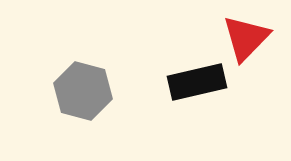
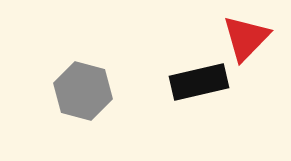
black rectangle: moved 2 px right
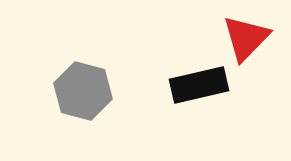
black rectangle: moved 3 px down
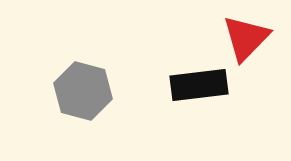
black rectangle: rotated 6 degrees clockwise
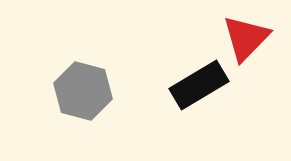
black rectangle: rotated 24 degrees counterclockwise
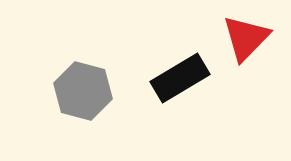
black rectangle: moved 19 px left, 7 px up
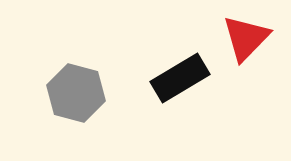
gray hexagon: moved 7 px left, 2 px down
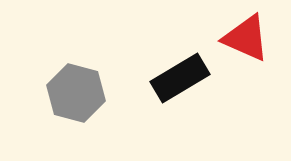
red triangle: rotated 50 degrees counterclockwise
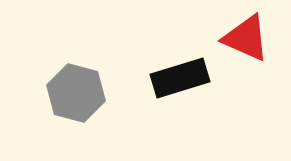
black rectangle: rotated 14 degrees clockwise
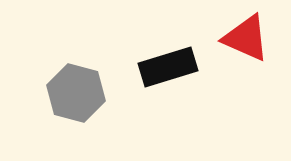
black rectangle: moved 12 px left, 11 px up
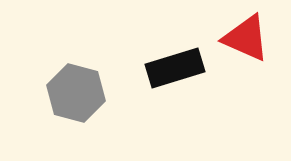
black rectangle: moved 7 px right, 1 px down
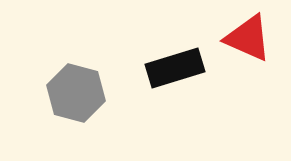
red triangle: moved 2 px right
